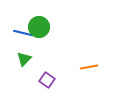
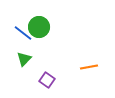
blue line: rotated 24 degrees clockwise
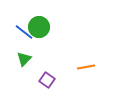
blue line: moved 1 px right, 1 px up
orange line: moved 3 px left
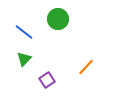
green circle: moved 19 px right, 8 px up
orange line: rotated 36 degrees counterclockwise
purple square: rotated 21 degrees clockwise
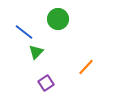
green triangle: moved 12 px right, 7 px up
purple square: moved 1 px left, 3 px down
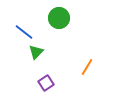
green circle: moved 1 px right, 1 px up
orange line: moved 1 px right; rotated 12 degrees counterclockwise
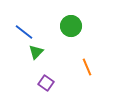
green circle: moved 12 px right, 8 px down
orange line: rotated 54 degrees counterclockwise
purple square: rotated 21 degrees counterclockwise
